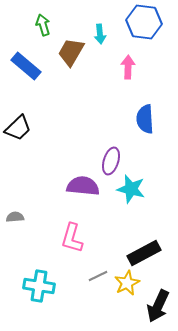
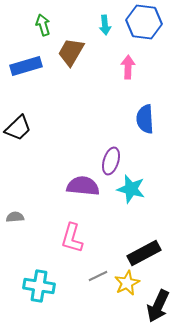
cyan arrow: moved 5 px right, 9 px up
blue rectangle: rotated 56 degrees counterclockwise
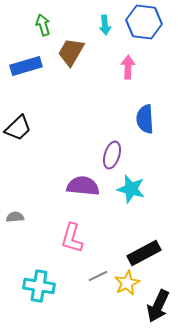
purple ellipse: moved 1 px right, 6 px up
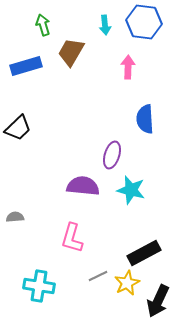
cyan star: moved 1 px down
black arrow: moved 5 px up
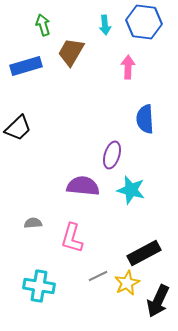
gray semicircle: moved 18 px right, 6 px down
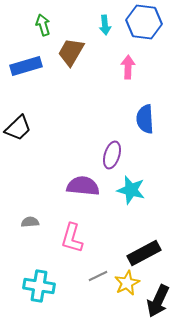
gray semicircle: moved 3 px left, 1 px up
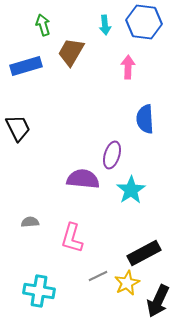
black trapezoid: rotated 72 degrees counterclockwise
purple semicircle: moved 7 px up
cyan star: rotated 24 degrees clockwise
cyan cross: moved 5 px down
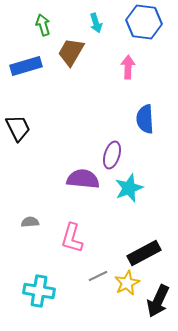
cyan arrow: moved 9 px left, 2 px up; rotated 12 degrees counterclockwise
cyan star: moved 2 px left, 2 px up; rotated 12 degrees clockwise
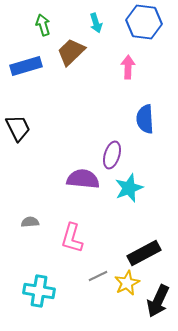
brown trapezoid: rotated 16 degrees clockwise
